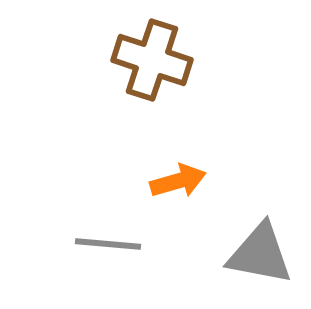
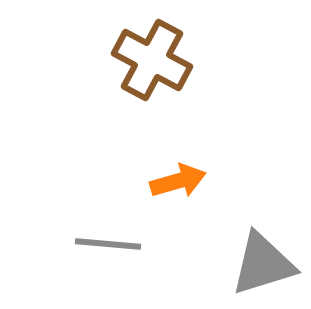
brown cross: rotated 10 degrees clockwise
gray triangle: moved 3 px right, 10 px down; rotated 28 degrees counterclockwise
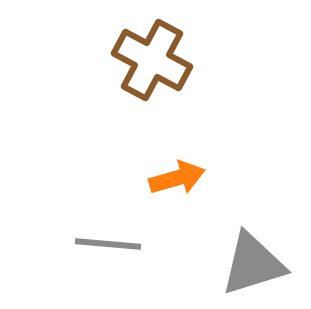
orange arrow: moved 1 px left, 3 px up
gray triangle: moved 10 px left
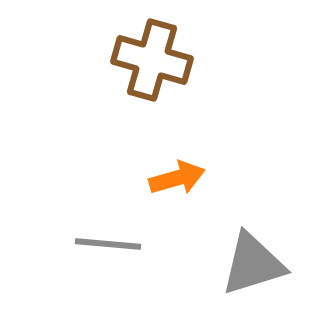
brown cross: rotated 12 degrees counterclockwise
